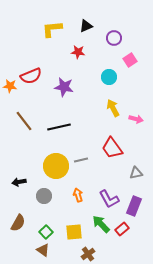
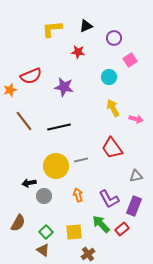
orange star: moved 4 px down; rotated 24 degrees counterclockwise
gray triangle: moved 3 px down
black arrow: moved 10 px right, 1 px down
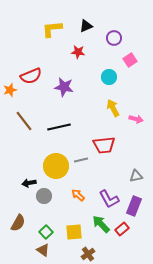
red trapezoid: moved 8 px left, 3 px up; rotated 60 degrees counterclockwise
orange arrow: rotated 32 degrees counterclockwise
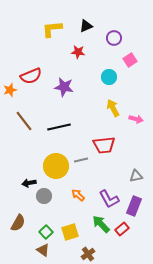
yellow square: moved 4 px left; rotated 12 degrees counterclockwise
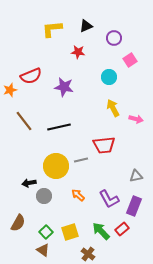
green arrow: moved 7 px down
brown cross: rotated 16 degrees counterclockwise
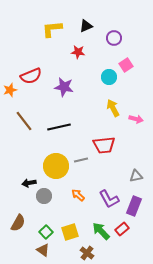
pink square: moved 4 px left, 5 px down
brown cross: moved 1 px left, 1 px up
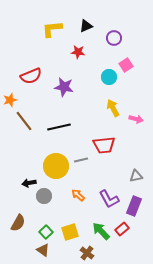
orange star: moved 10 px down
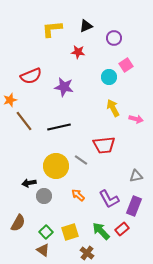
gray line: rotated 48 degrees clockwise
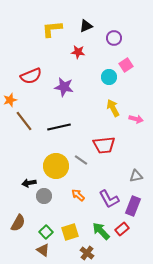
purple rectangle: moved 1 px left
